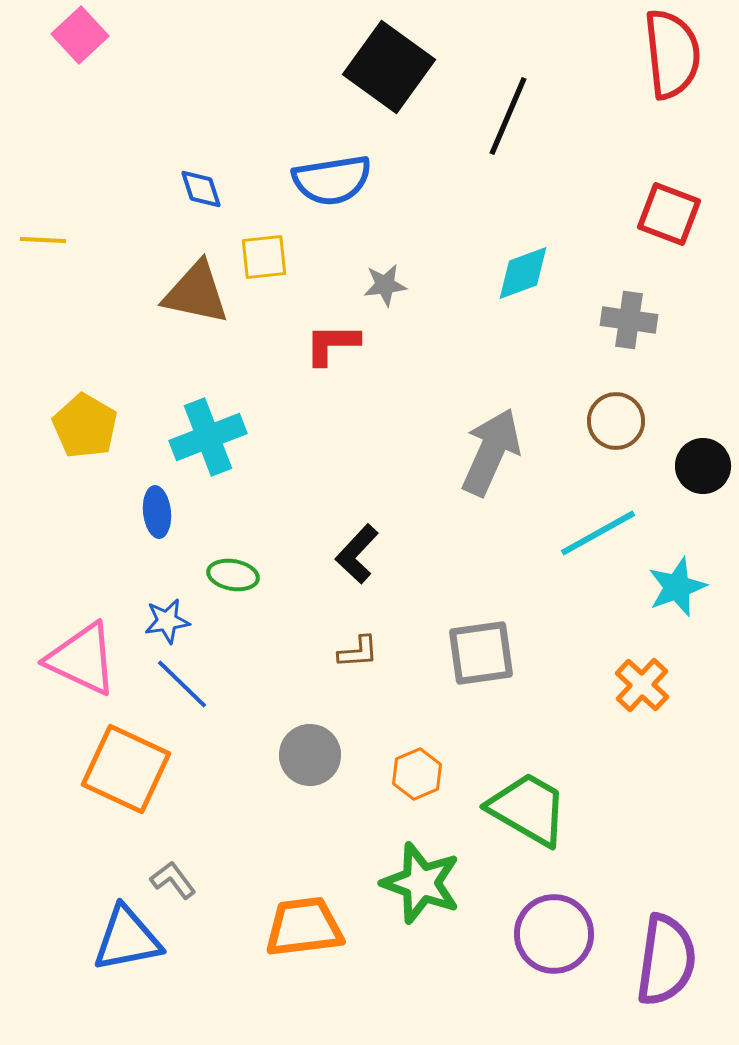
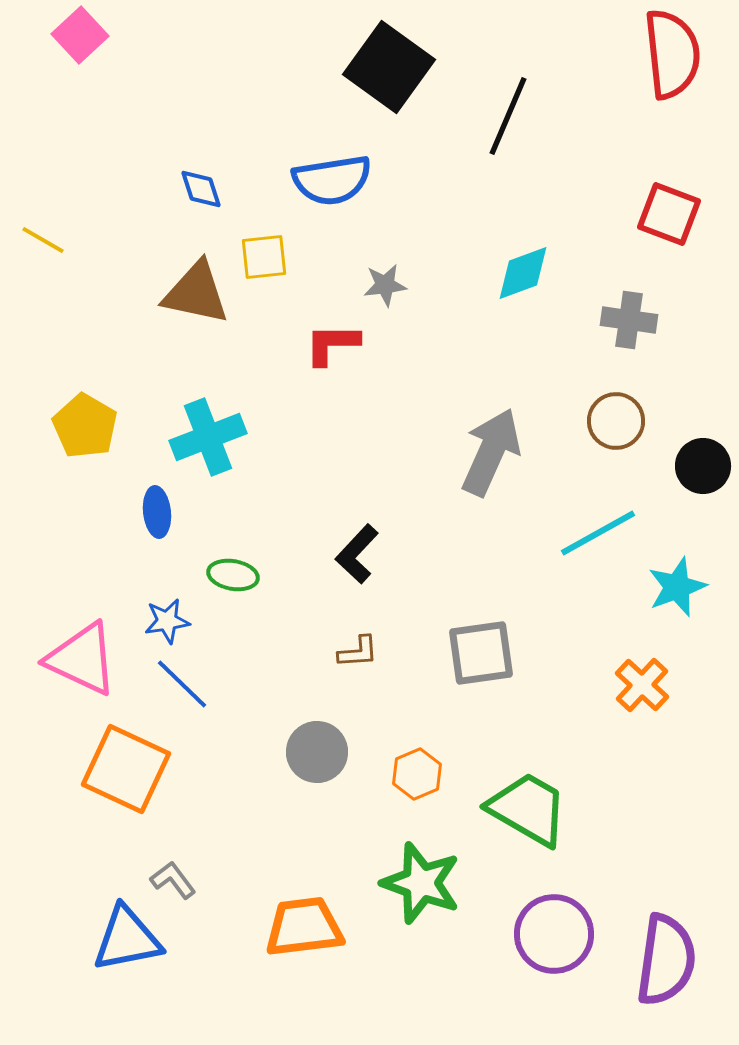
yellow line: rotated 27 degrees clockwise
gray circle: moved 7 px right, 3 px up
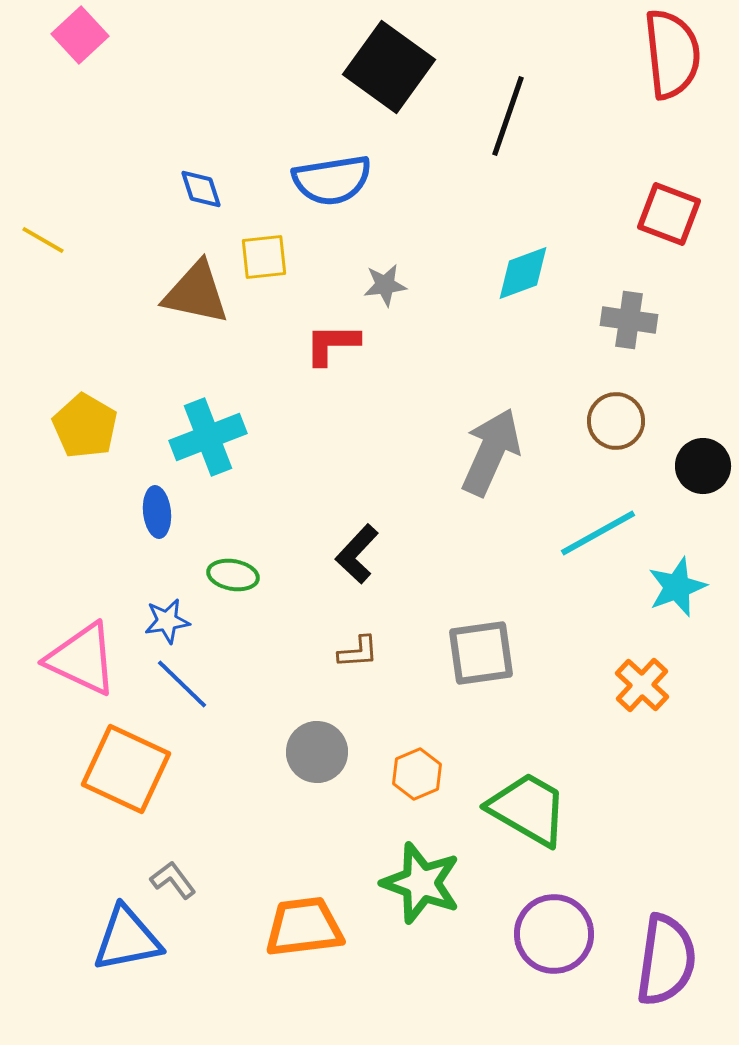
black line: rotated 4 degrees counterclockwise
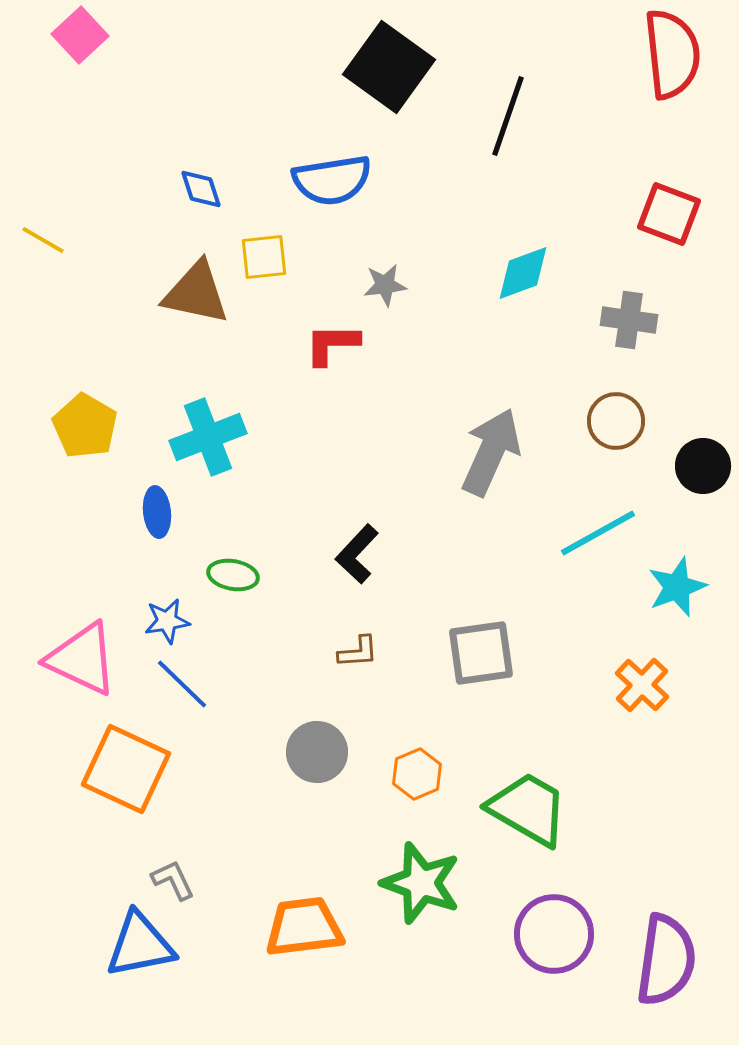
gray L-shape: rotated 12 degrees clockwise
blue triangle: moved 13 px right, 6 px down
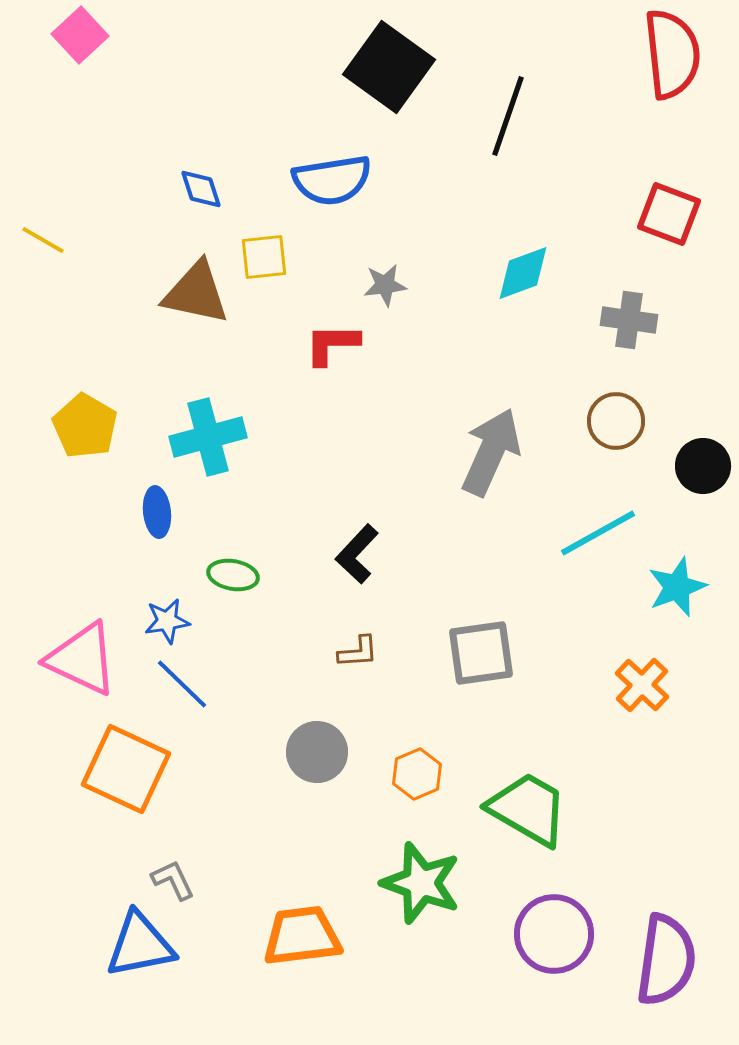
cyan cross: rotated 6 degrees clockwise
orange trapezoid: moved 2 px left, 9 px down
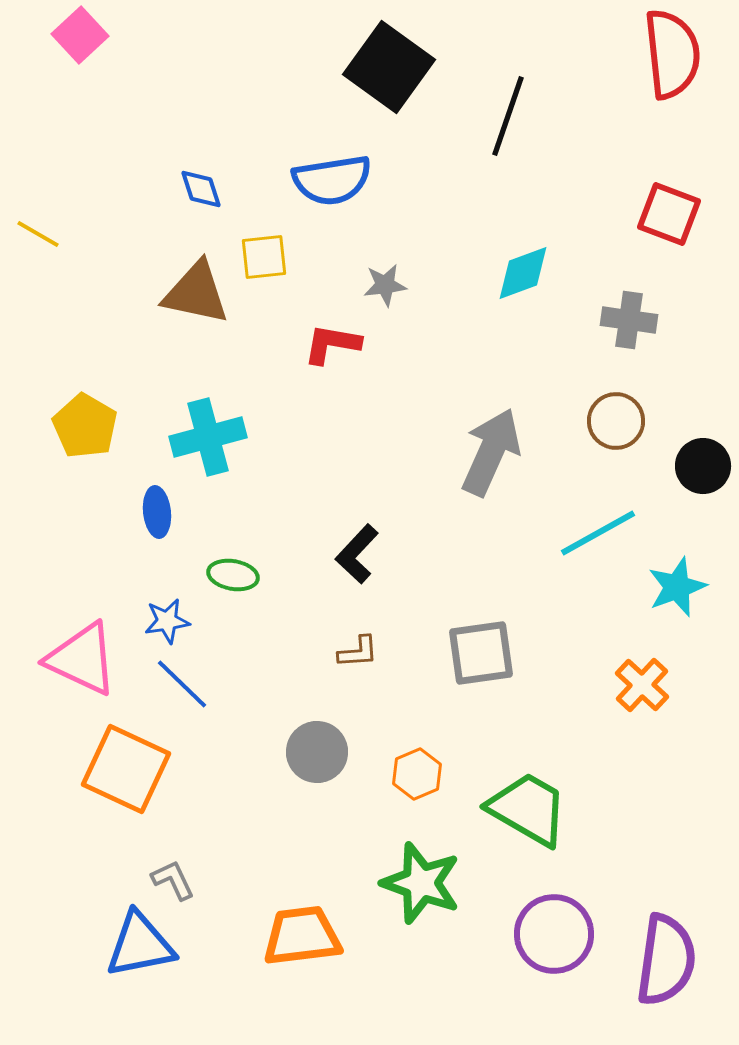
yellow line: moved 5 px left, 6 px up
red L-shape: rotated 10 degrees clockwise
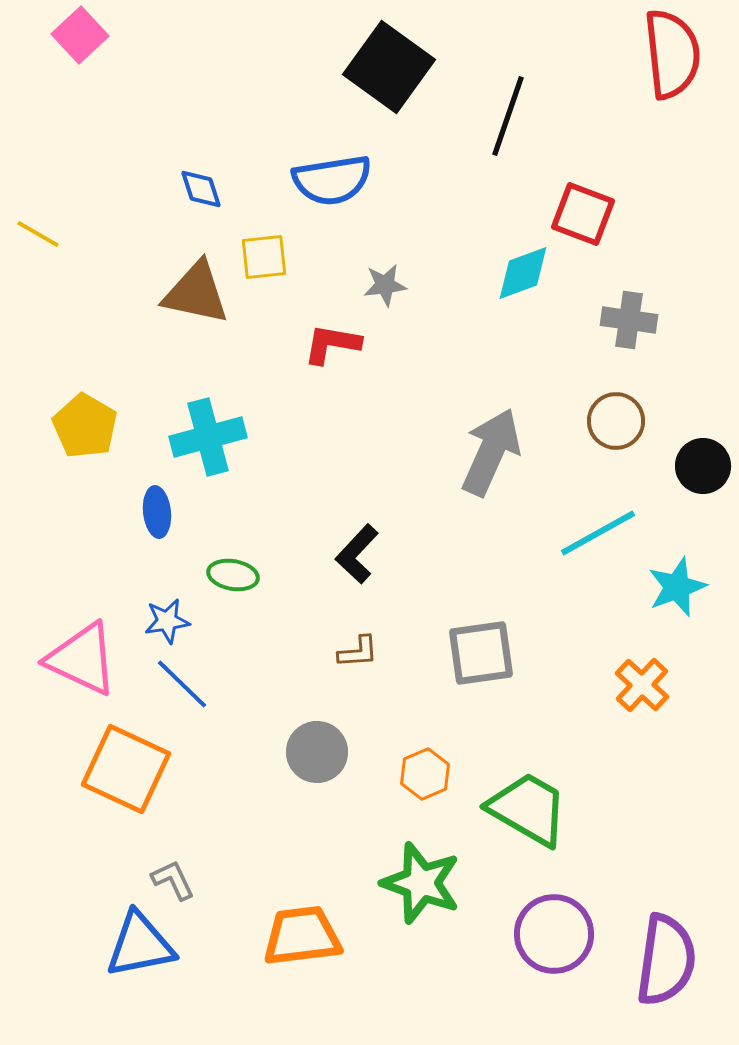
red square: moved 86 px left
orange hexagon: moved 8 px right
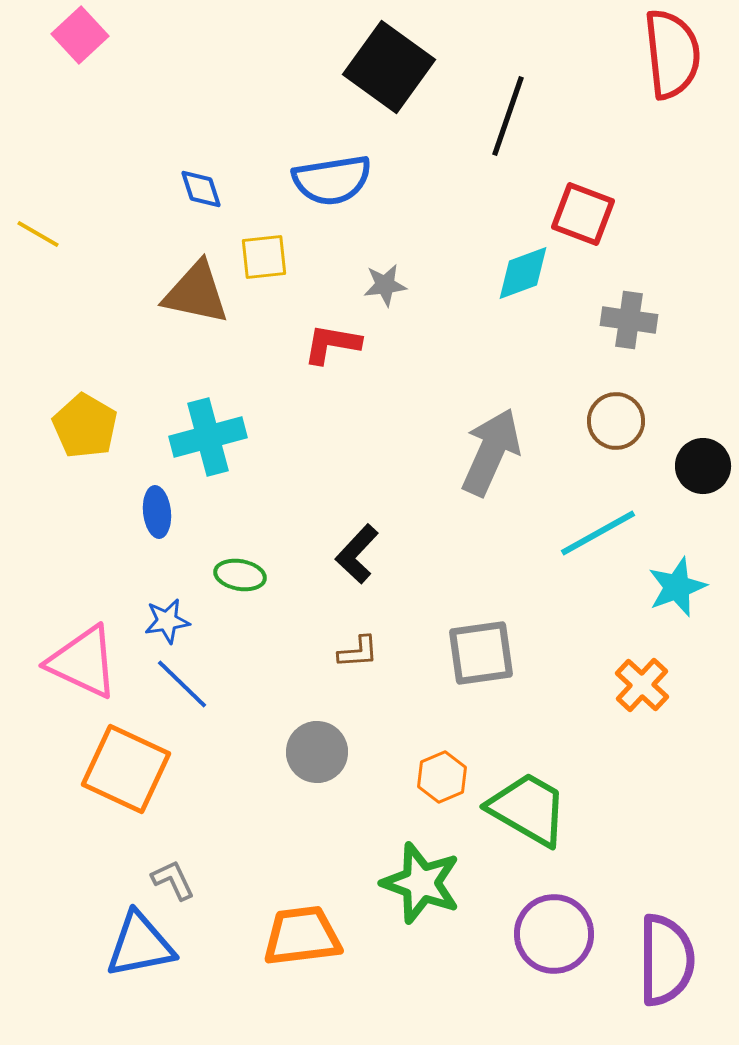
green ellipse: moved 7 px right
pink triangle: moved 1 px right, 3 px down
orange hexagon: moved 17 px right, 3 px down
purple semicircle: rotated 8 degrees counterclockwise
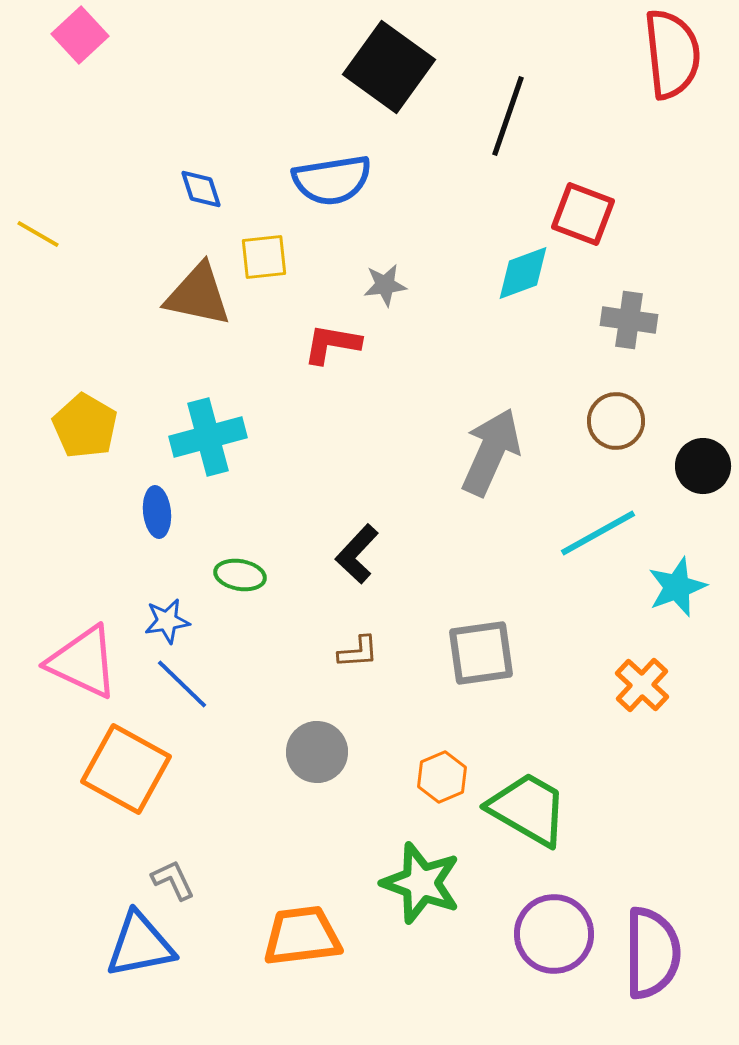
brown triangle: moved 2 px right, 2 px down
orange square: rotated 4 degrees clockwise
purple semicircle: moved 14 px left, 7 px up
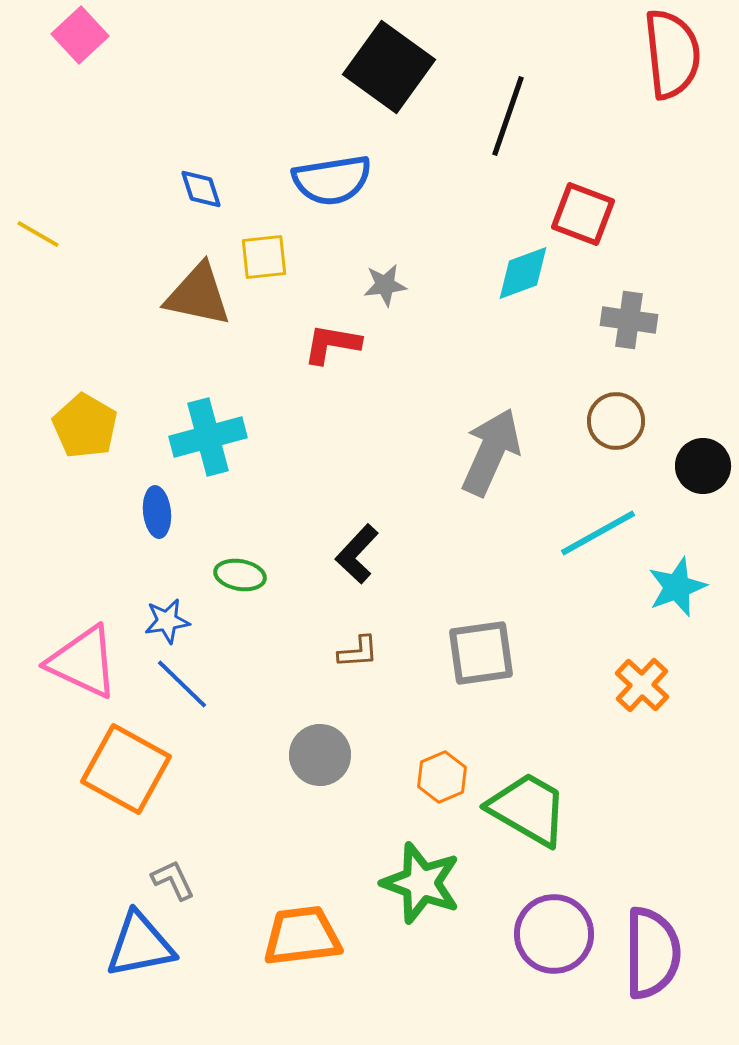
gray circle: moved 3 px right, 3 px down
